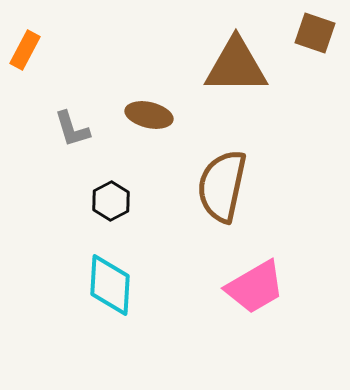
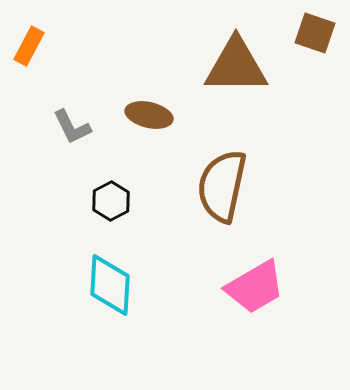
orange rectangle: moved 4 px right, 4 px up
gray L-shape: moved 2 px up; rotated 9 degrees counterclockwise
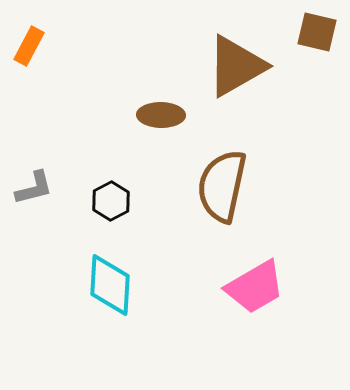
brown square: moved 2 px right, 1 px up; rotated 6 degrees counterclockwise
brown triangle: rotated 30 degrees counterclockwise
brown ellipse: moved 12 px right; rotated 12 degrees counterclockwise
gray L-shape: moved 38 px left, 61 px down; rotated 78 degrees counterclockwise
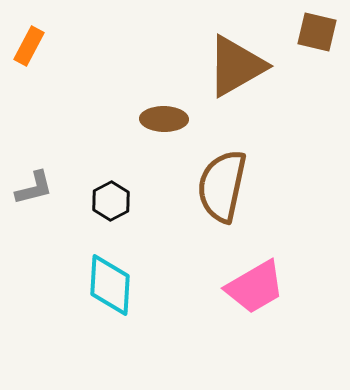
brown ellipse: moved 3 px right, 4 px down
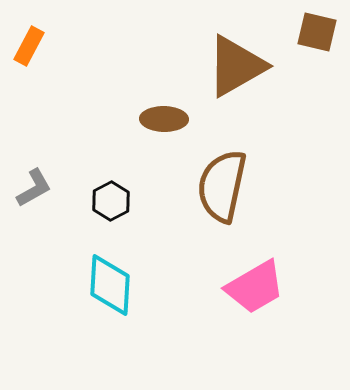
gray L-shape: rotated 15 degrees counterclockwise
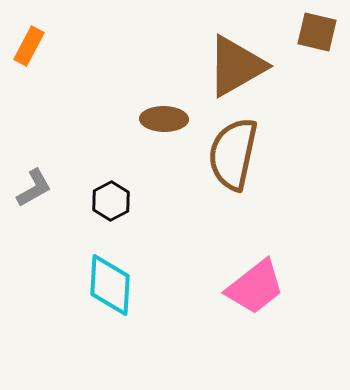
brown semicircle: moved 11 px right, 32 px up
pink trapezoid: rotated 8 degrees counterclockwise
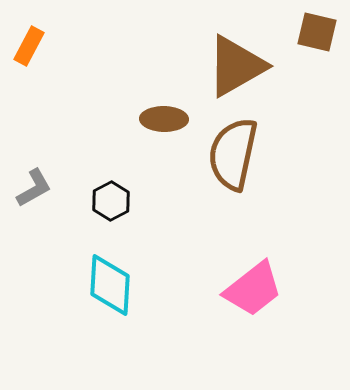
pink trapezoid: moved 2 px left, 2 px down
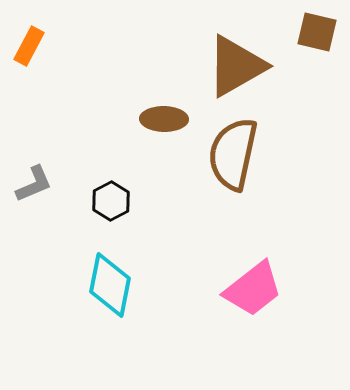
gray L-shape: moved 4 px up; rotated 6 degrees clockwise
cyan diamond: rotated 8 degrees clockwise
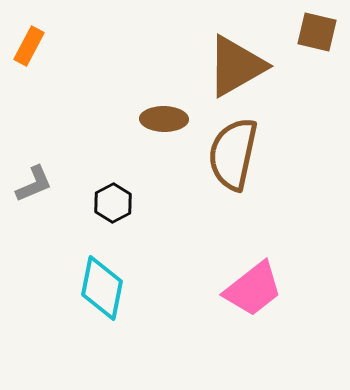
black hexagon: moved 2 px right, 2 px down
cyan diamond: moved 8 px left, 3 px down
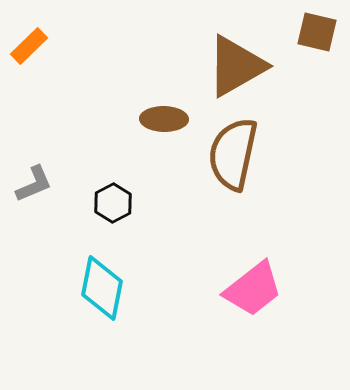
orange rectangle: rotated 18 degrees clockwise
